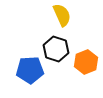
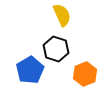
orange hexagon: moved 1 px left, 12 px down
blue pentagon: rotated 28 degrees counterclockwise
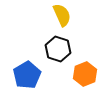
black hexagon: moved 2 px right
blue pentagon: moved 3 px left, 5 px down
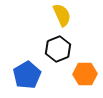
black hexagon: rotated 20 degrees clockwise
orange hexagon: rotated 20 degrees clockwise
